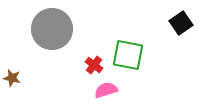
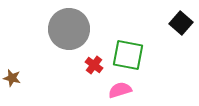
black square: rotated 15 degrees counterclockwise
gray circle: moved 17 px right
pink semicircle: moved 14 px right
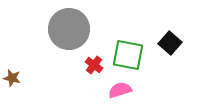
black square: moved 11 px left, 20 px down
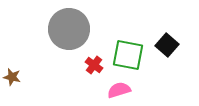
black square: moved 3 px left, 2 px down
brown star: moved 1 px up
pink semicircle: moved 1 px left
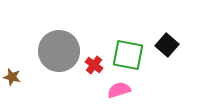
gray circle: moved 10 px left, 22 px down
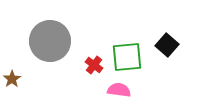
gray circle: moved 9 px left, 10 px up
green square: moved 1 px left, 2 px down; rotated 16 degrees counterclockwise
brown star: moved 2 px down; rotated 24 degrees clockwise
pink semicircle: rotated 25 degrees clockwise
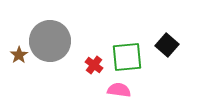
brown star: moved 7 px right, 24 px up
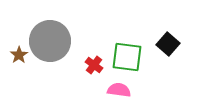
black square: moved 1 px right, 1 px up
green square: rotated 12 degrees clockwise
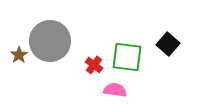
pink semicircle: moved 4 px left
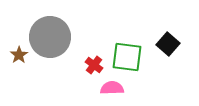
gray circle: moved 4 px up
pink semicircle: moved 3 px left, 2 px up; rotated 10 degrees counterclockwise
